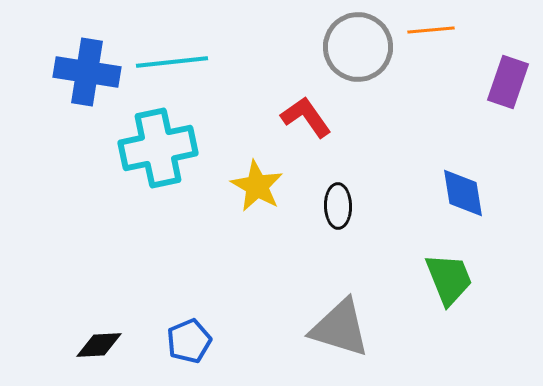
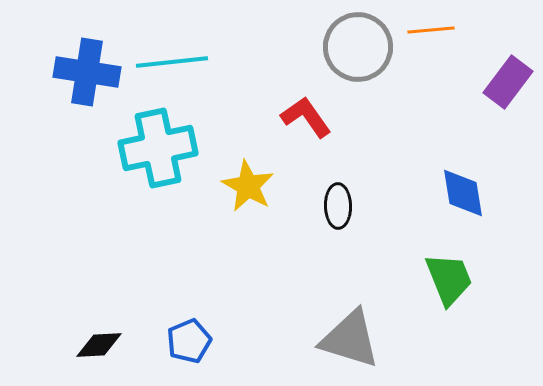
purple rectangle: rotated 18 degrees clockwise
yellow star: moved 9 px left
gray triangle: moved 10 px right, 11 px down
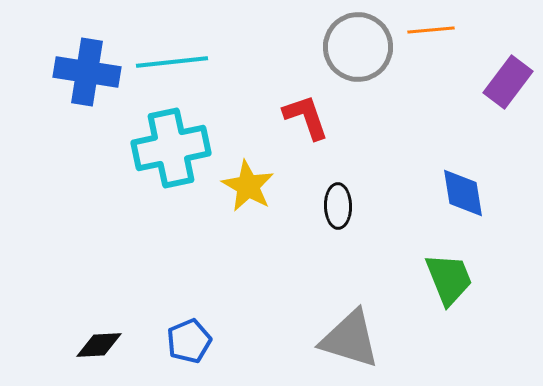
red L-shape: rotated 16 degrees clockwise
cyan cross: moved 13 px right
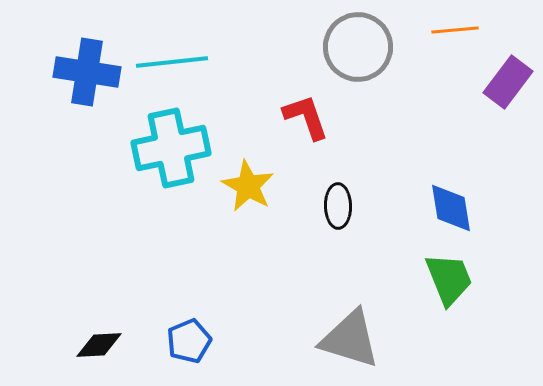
orange line: moved 24 px right
blue diamond: moved 12 px left, 15 px down
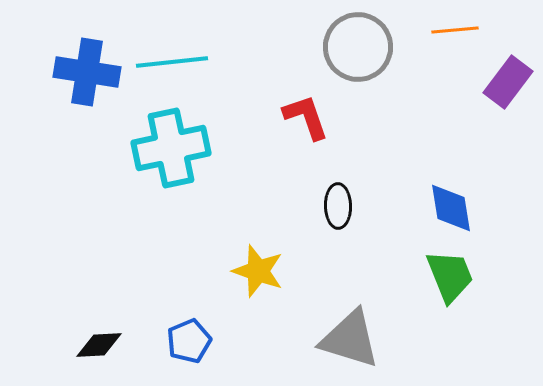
yellow star: moved 10 px right, 85 px down; rotated 10 degrees counterclockwise
green trapezoid: moved 1 px right, 3 px up
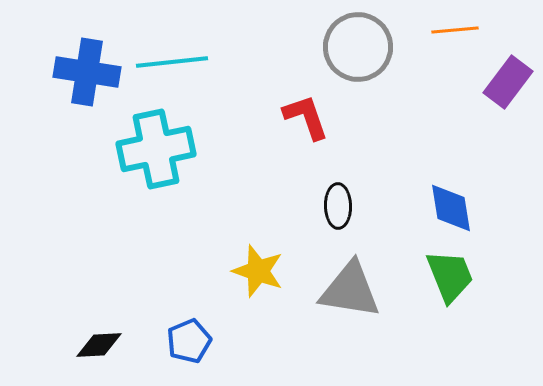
cyan cross: moved 15 px left, 1 px down
gray triangle: moved 49 px up; rotated 8 degrees counterclockwise
